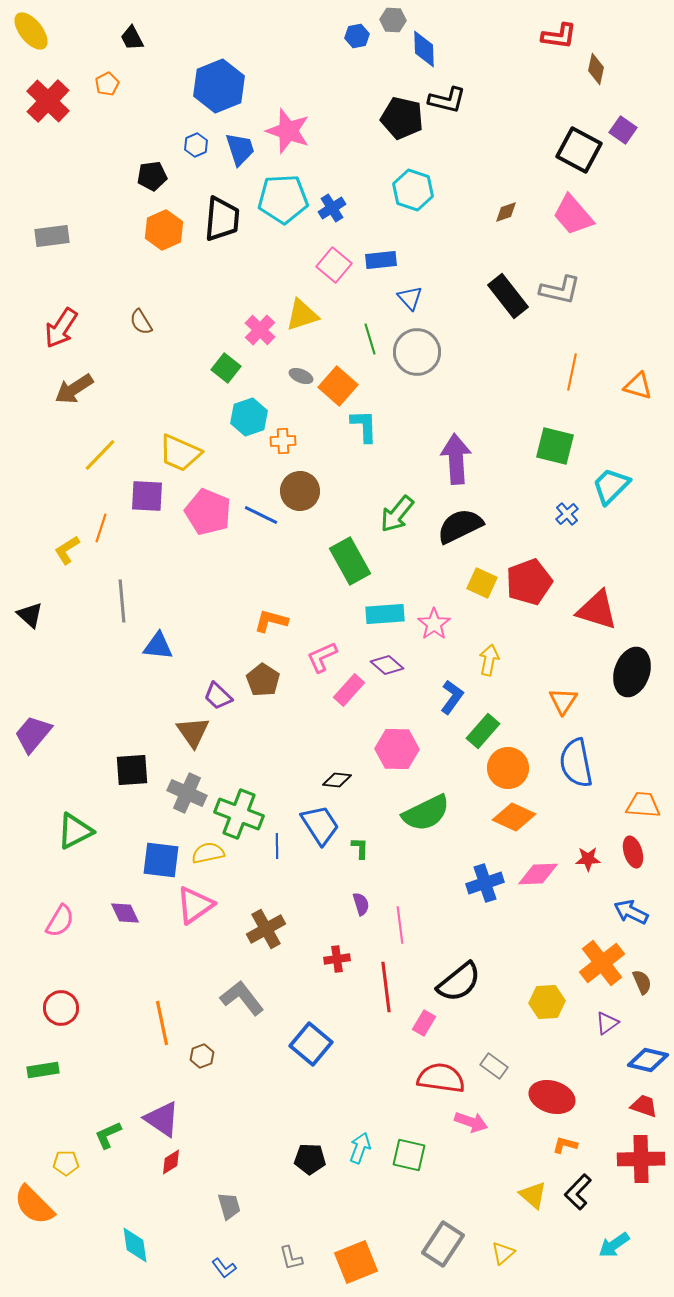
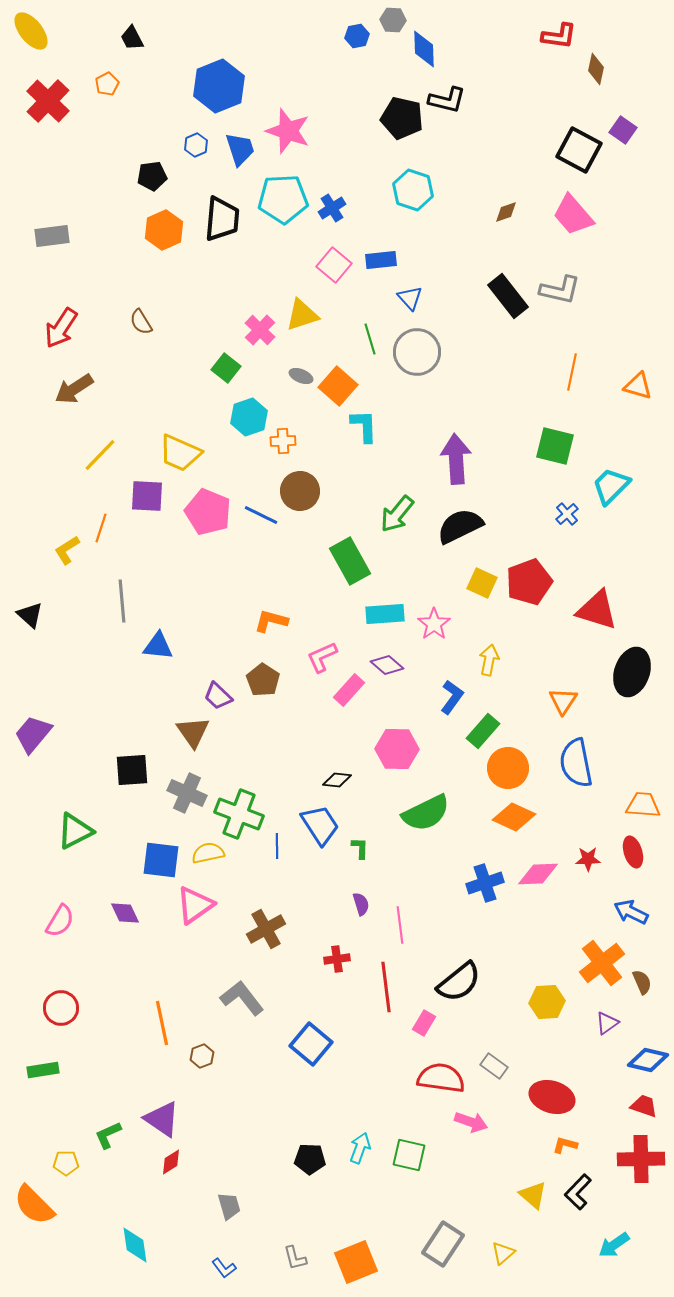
gray L-shape at (291, 1258): moved 4 px right
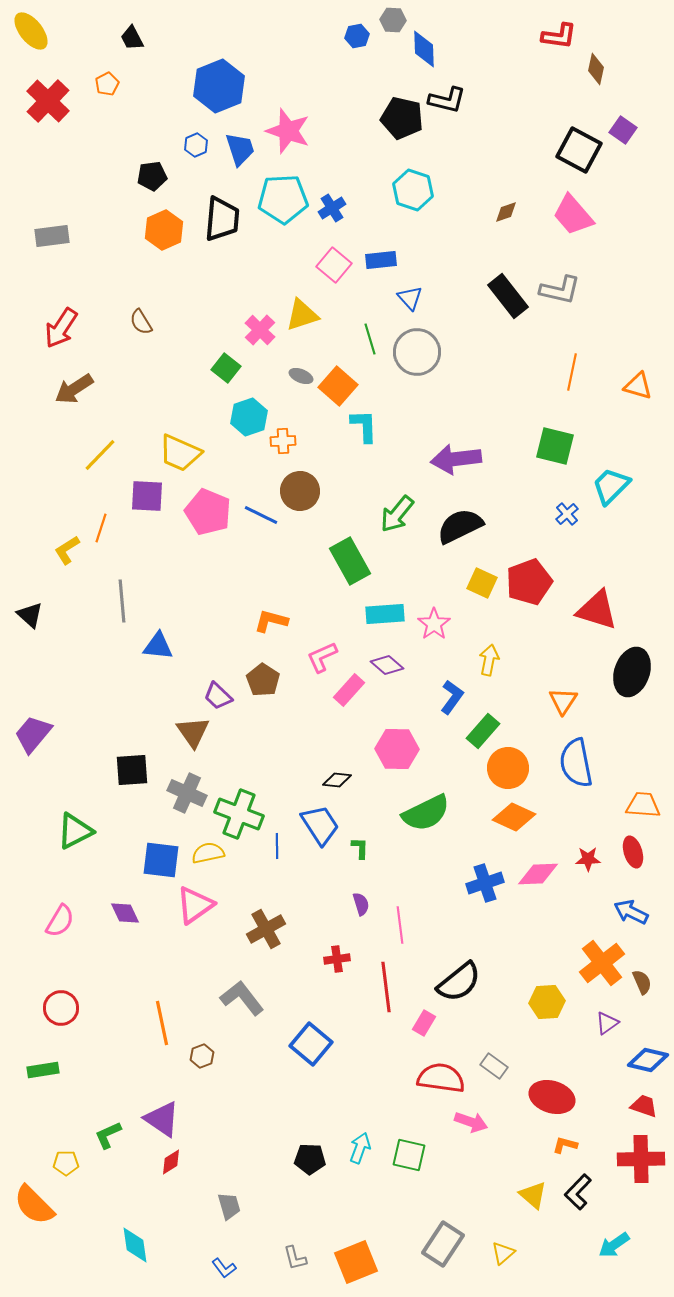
purple arrow at (456, 459): rotated 93 degrees counterclockwise
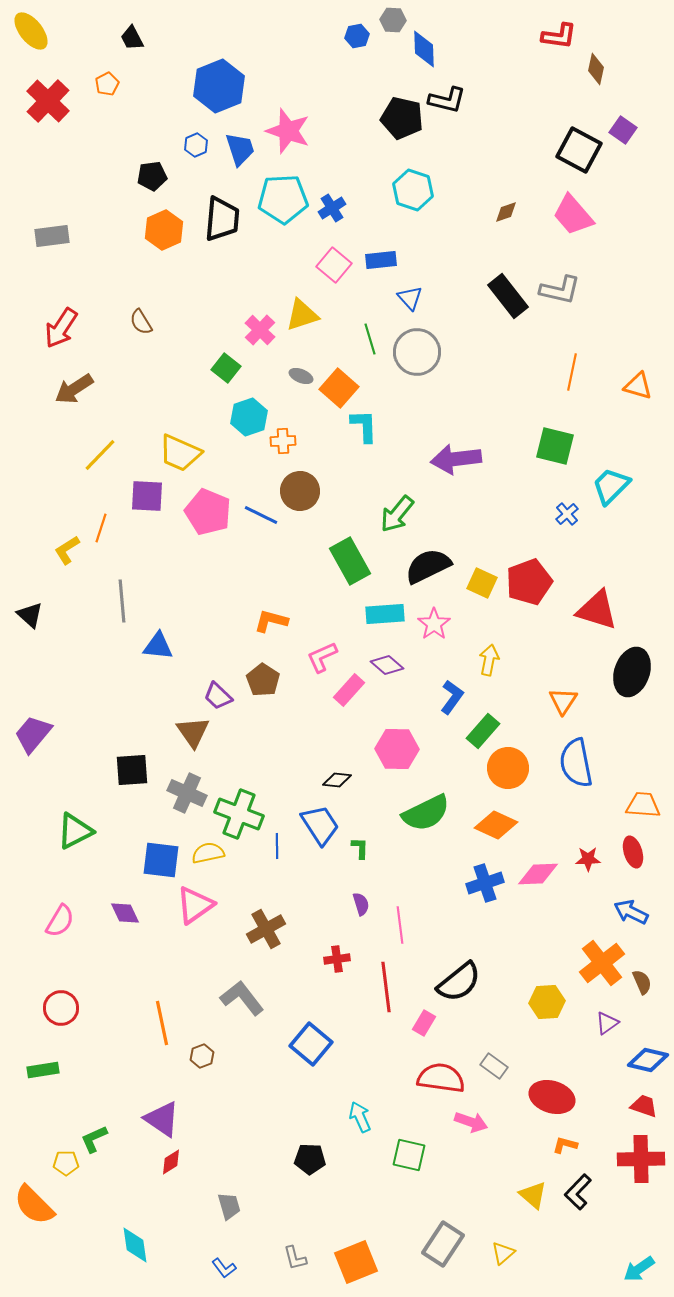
orange square at (338, 386): moved 1 px right, 2 px down
black semicircle at (460, 526): moved 32 px left, 40 px down
orange diamond at (514, 817): moved 18 px left, 8 px down
green L-shape at (108, 1135): moved 14 px left, 4 px down
cyan arrow at (360, 1148): moved 31 px up; rotated 44 degrees counterclockwise
cyan arrow at (614, 1245): moved 25 px right, 24 px down
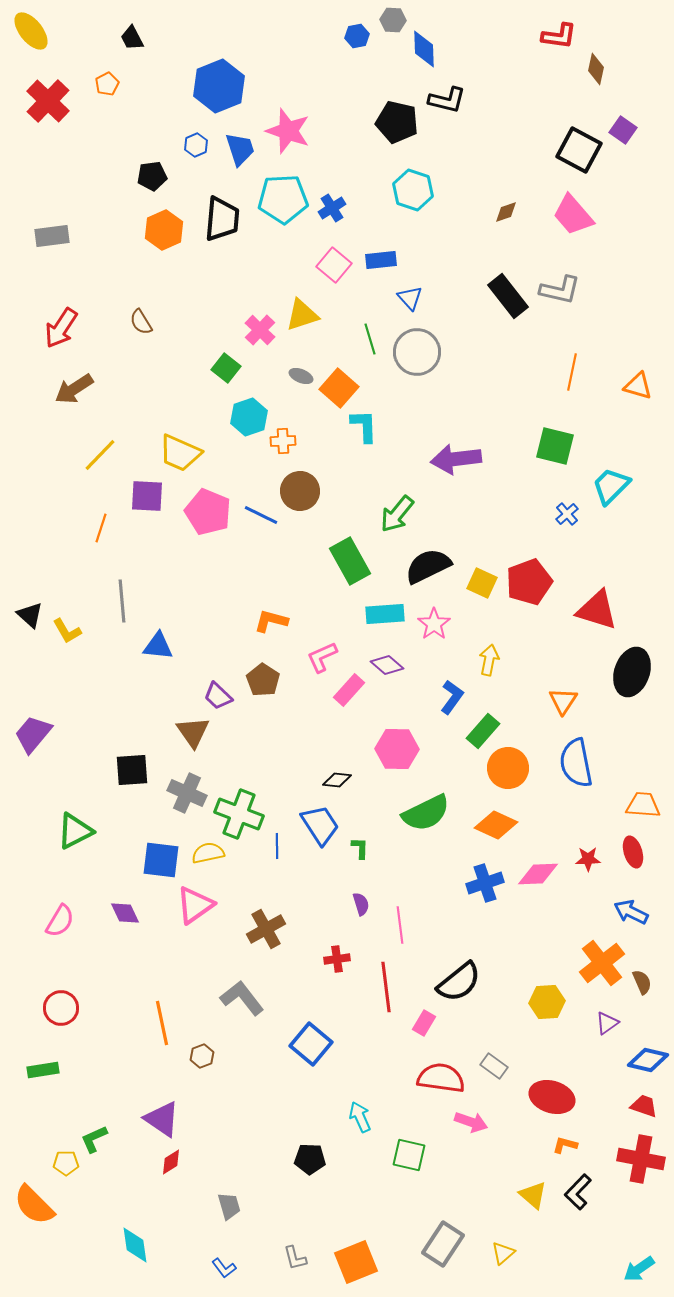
black pentagon at (402, 118): moved 5 px left, 4 px down
yellow L-shape at (67, 550): moved 81 px down; rotated 88 degrees counterclockwise
red cross at (641, 1159): rotated 12 degrees clockwise
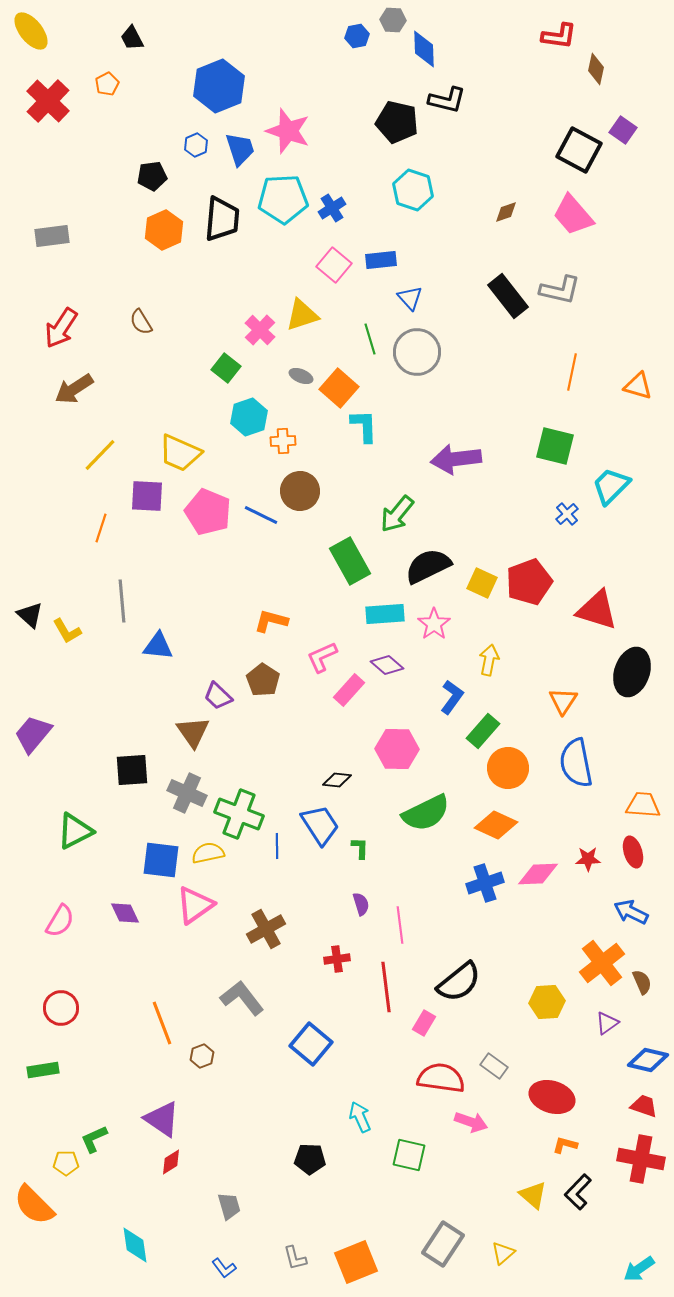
orange line at (162, 1023): rotated 9 degrees counterclockwise
